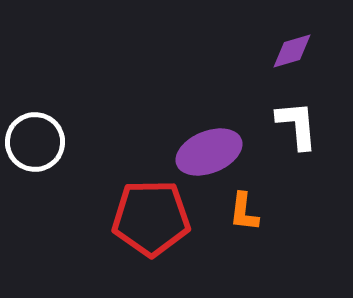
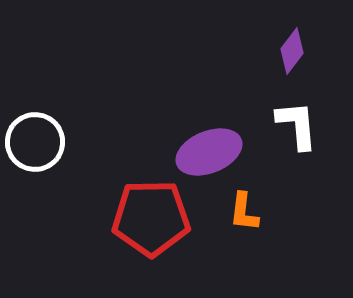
purple diamond: rotated 36 degrees counterclockwise
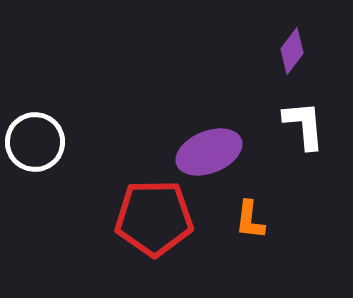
white L-shape: moved 7 px right
orange L-shape: moved 6 px right, 8 px down
red pentagon: moved 3 px right
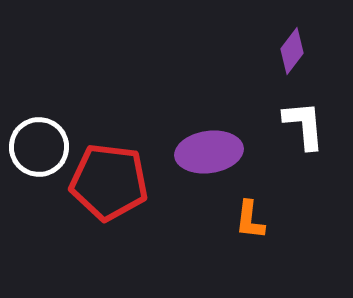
white circle: moved 4 px right, 5 px down
purple ellipse: rotated 14 degrees clockwise
red pentagon: moved 45 px left, 36 px up; rotated 8 degrees clockwise
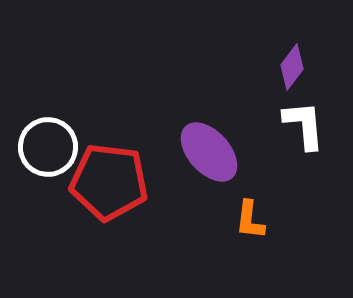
purple diamond: moved 16 px down
white circle: moved 9 px right
purple ellipse: rotated 56 degrees clockwise
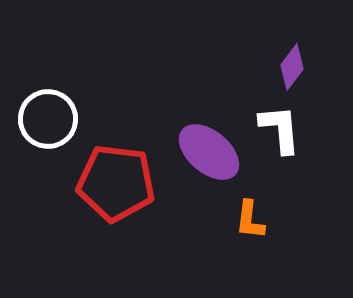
white L-shape: moved 24 px left, 4 px down
white circle: moved 28 px up
purple ellipse: rotated 8 degrees counterclockwise
red pentagon: moved 7 px right, 1 px down
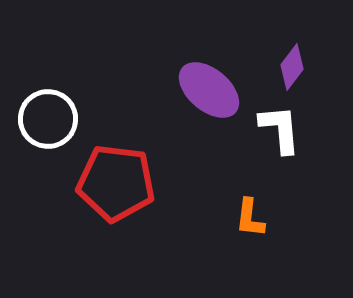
purple ellipse: moved 62 px up
orange L-shape: moved 2 px up
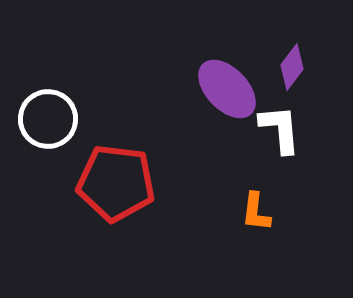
purple ellipse: moved 18 px right, 1 px up; rotated 6 degrees clockwise
orange L-shape: moved 6 px right, 6 px up
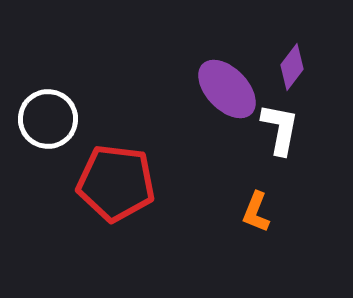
white L-shape: rotated 16 degrees clockwise
orange L-shape: rotated 15 degrees clockwise
